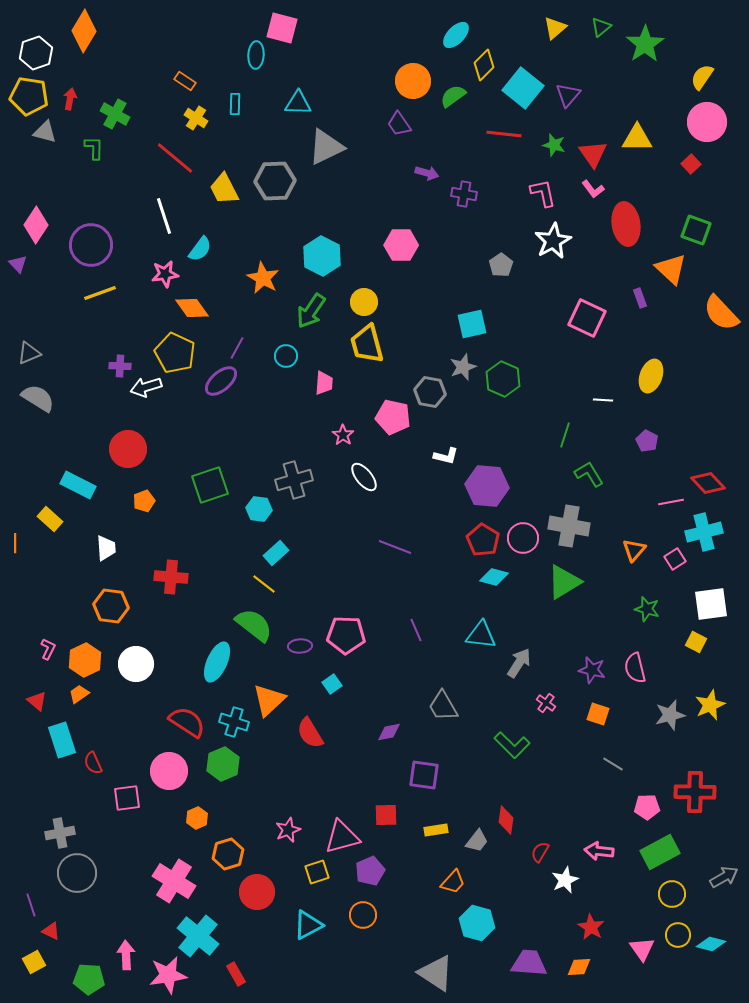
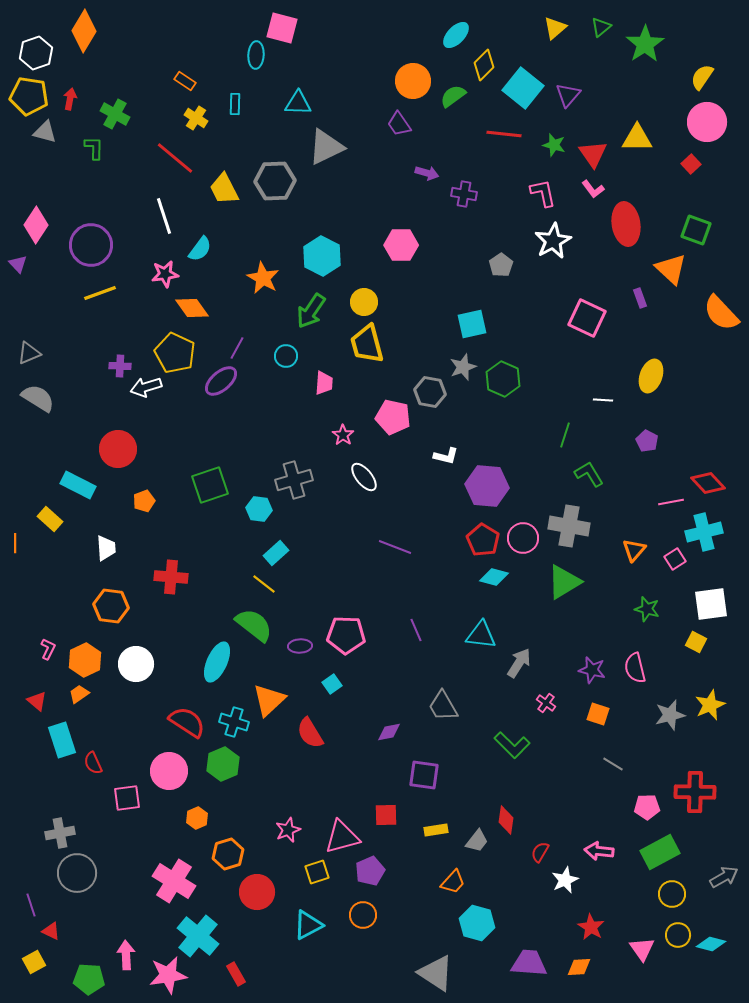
red circle at (128, 449): moved 10 px left
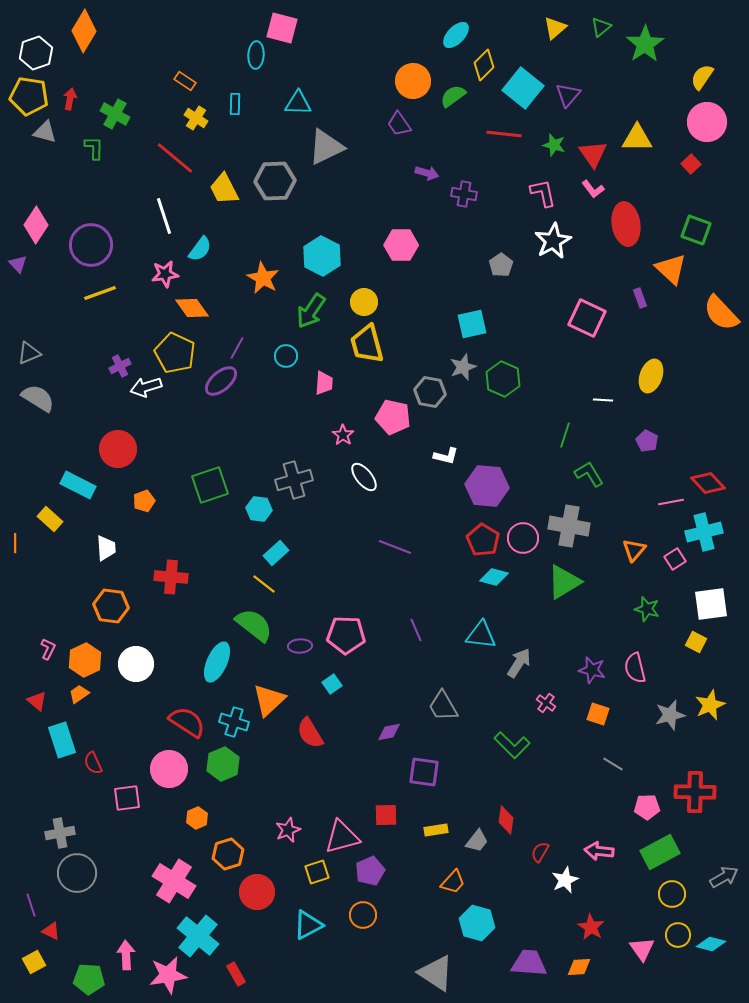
purple cross at (120, 366): rotated 30 degrees counterclockwise
pink circle at (169, 771): moved 2 px up
purple square at (424, 775): moved 3 px up
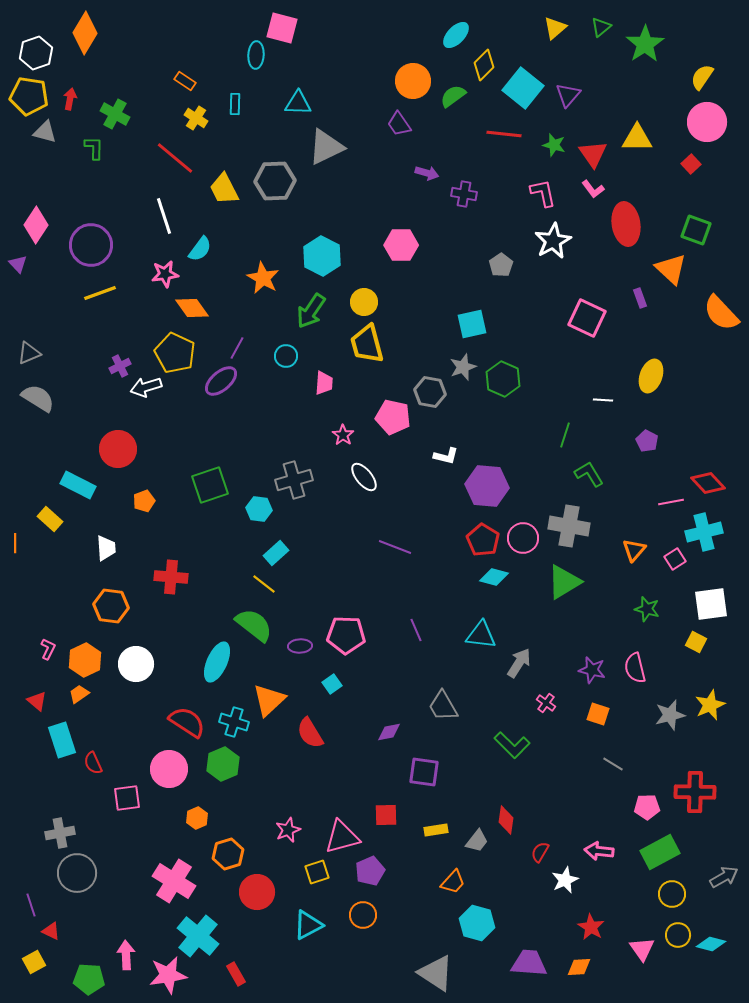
orange diamond at (84, 31): moved 1 px right, 2 px down
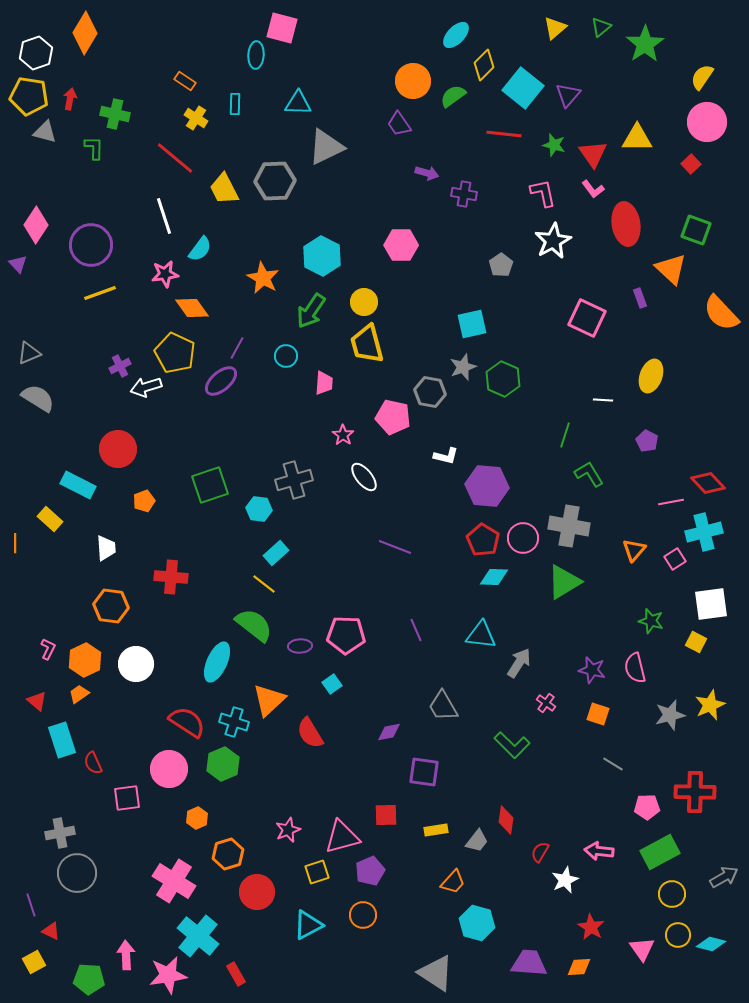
green cross at (115, 114): rotated 16 degrees counterclockwise
cyan diamond at (494, 577): rotated 12 degrees counterclockwise
green star at (647, 609): moved 4 px right, 12 px down
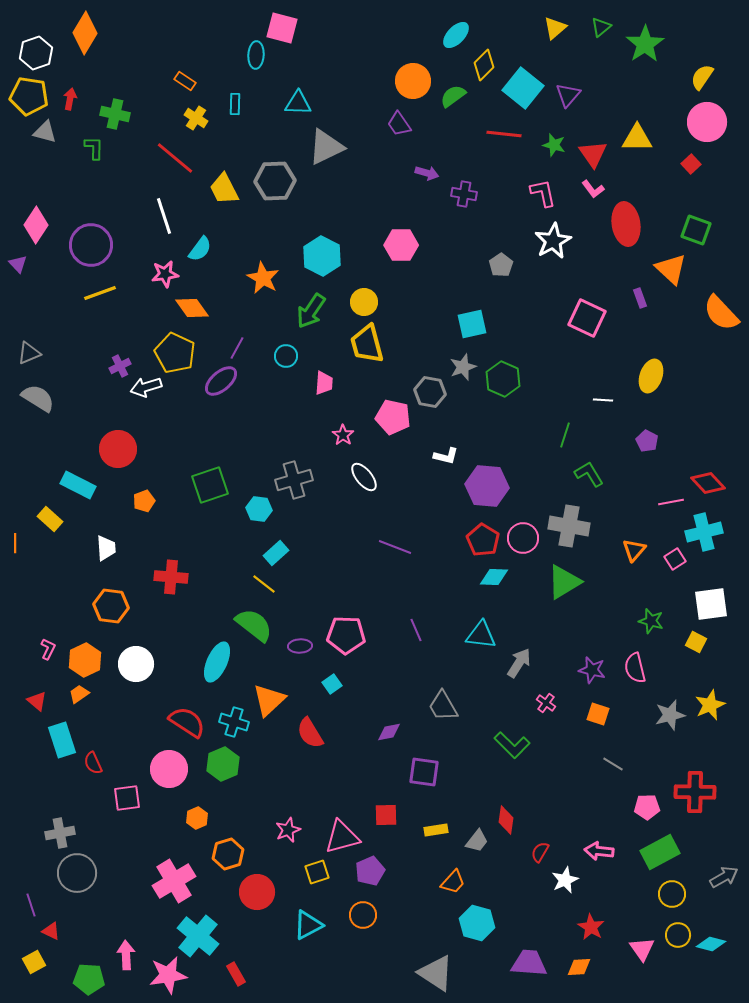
pink cross at (174, 881): rotated 27 degrees clockwise
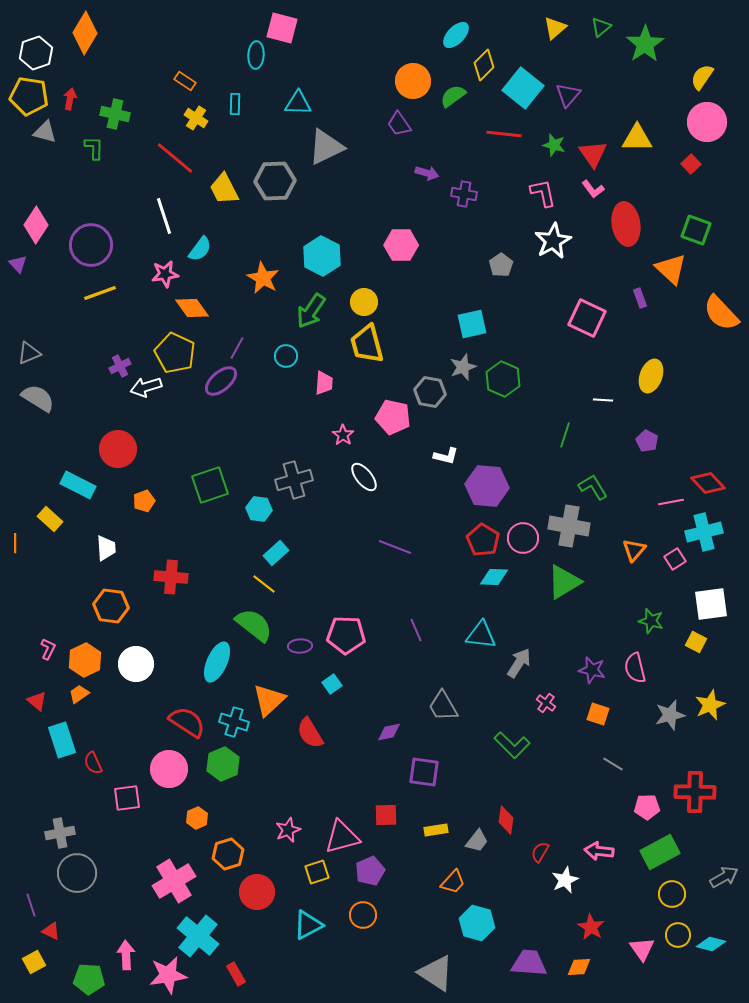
green L-shape at (589, 474): moved 4 px right, 13 px down
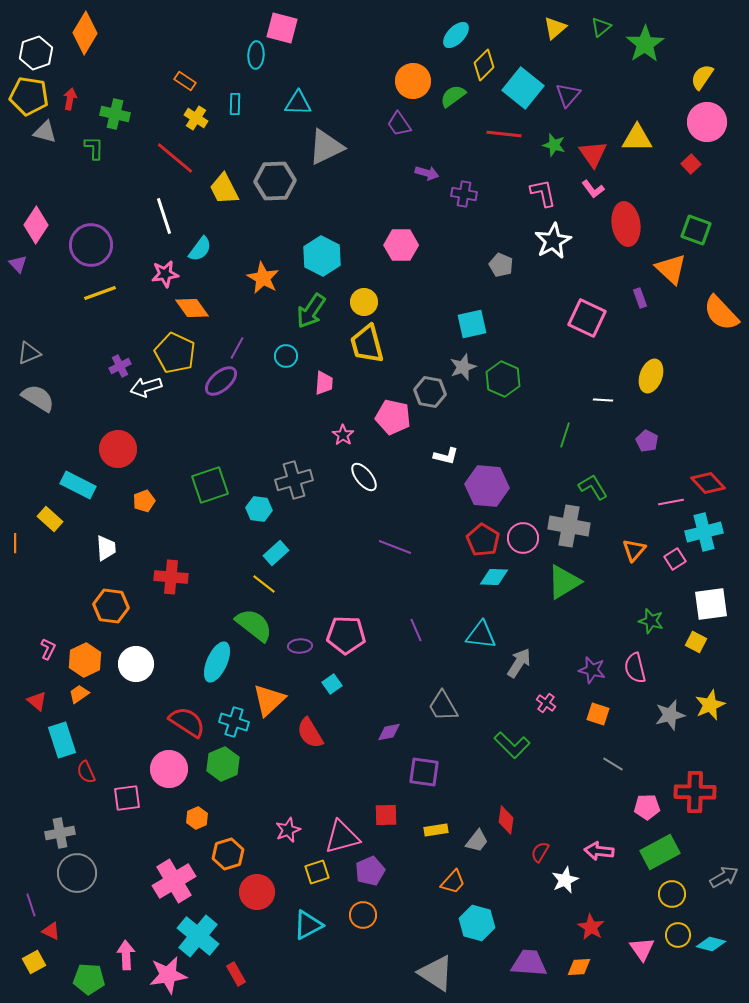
gray pentagon at (501, 265): rotated 15 degrees counterclockwise
red semicircle at (93, 763): moved 7 px left, 9 px down
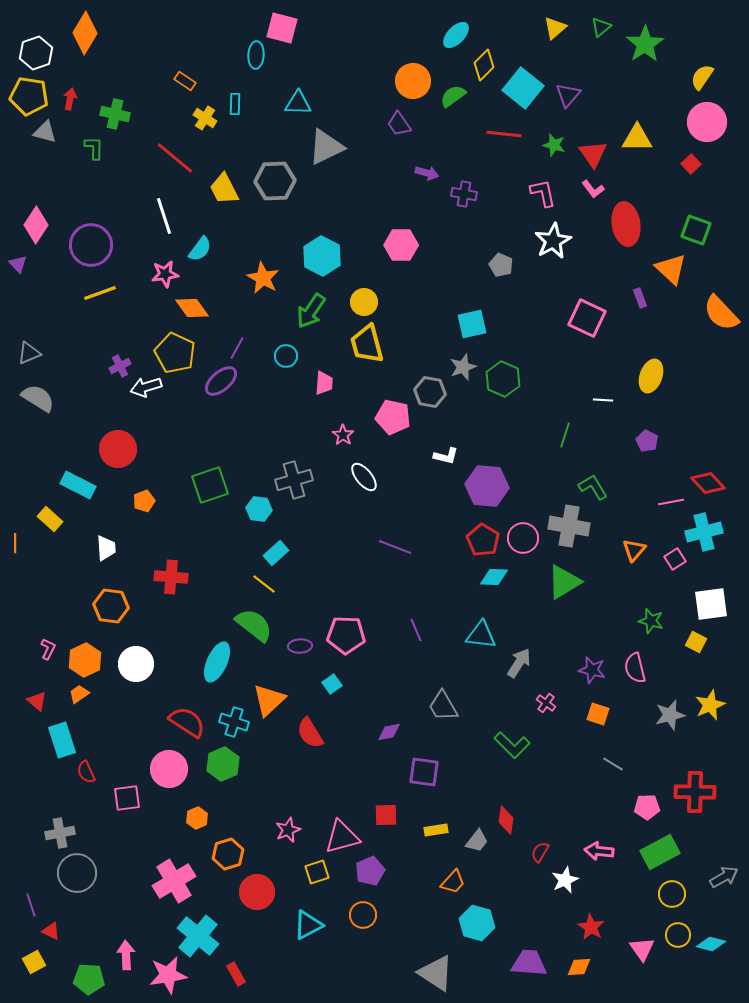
yellow cross at (196, 118): moved 9 px right
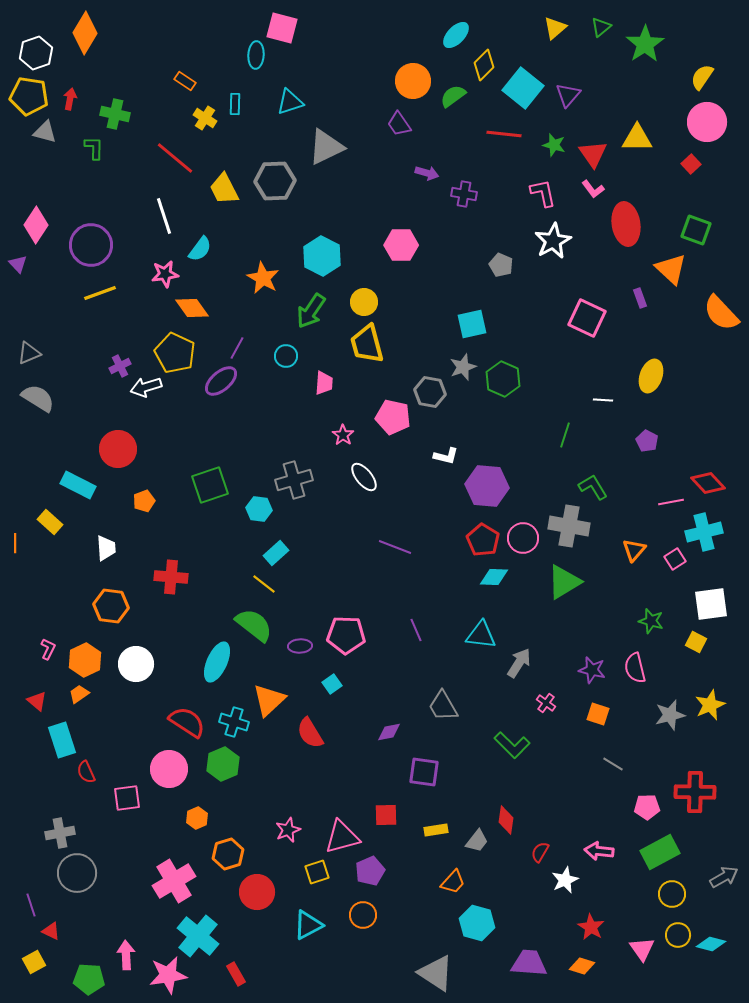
cyan triangle at (298, 103): moved 8 px left, 1 px up; rotated 20 degrees counterclockwise
yellow rectangle at (50, 519): moved 3 px down
orange diamond at (579, 967): moved 3 px right, 1 px up; rotated 20 degrees clockwise
